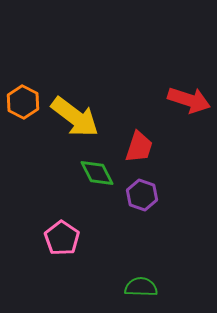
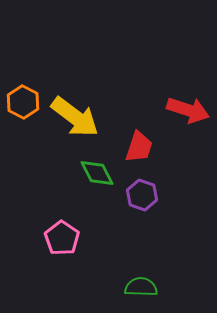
red arrow: moved 1 px left, 10 px down
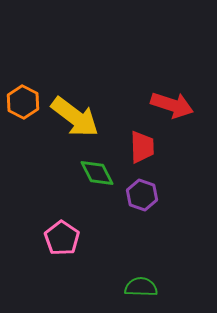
red arrow: moved 16 px left, 5 px up
red trapezoid: moved 3 px right; rotated 20 degrees counterclockwise
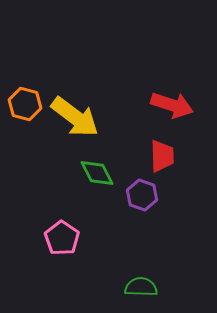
orange hexagon: moved 2 px right, 2 px down; rotated 12 degrees counterclockwise
red trapezoid: moved 20 px right, 9 px down
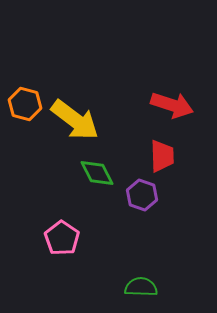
yellow arrow: moved 3 px down
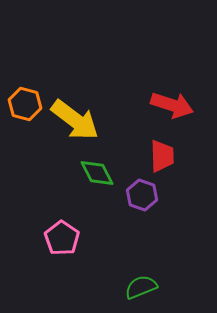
green semicircle: rotated 24 degrees counterclockwise
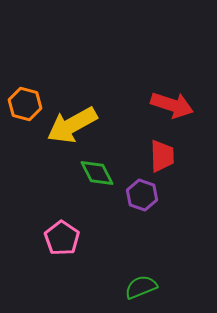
yellow arrow: moved 3 px left, 5 px down; rotated 114 degrees clockwise
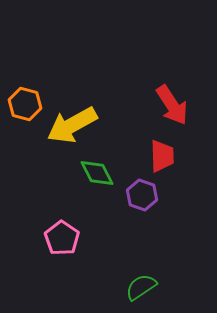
red arrow: rotated 39 degrees clockwise
green semicircle: rotated 12 degrees counterclockwise
